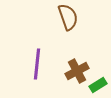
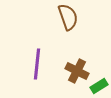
brown cross: rotated 35 degrees counterclockwise
green rectangle: moved 1 px right, 1 px down
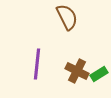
brown semicircle: moved 1 px left; rotated 8 degrees counterclockwise
green rectangle: moved 12 px up
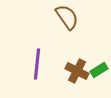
brown semicircle: rotated 8 degrees counterclockwise
green rectangle: moved 4 px up
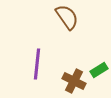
brown cross: moved 3 px left, 10 px down
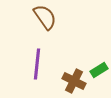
brown semicircle: moved 22 px left
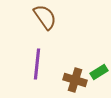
green rectangle: moved 2 px down
brown cross: moved 1 px right, 1 px up; rotated 10 degrees counterclockwise
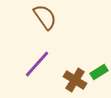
purple line: rotated 36 degrees clockwise
brown cross: rotated 15 degrees clockwise
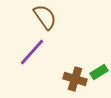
purple line: moved 5 px left, 12 px up
brown cross: moved 1 px up; rotated 15 degrees counterclockwise
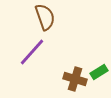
brown semicircle: rotated 16 degrees clockwise
